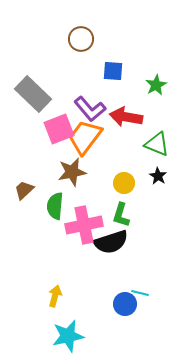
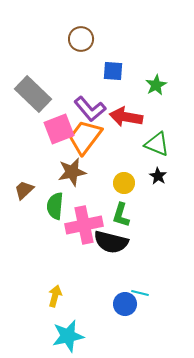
black semicircle: rotated 32 degrees clockwise
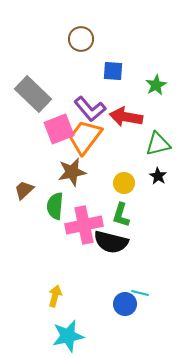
green triangle: moved 1 px right; rotated 36 degrees counterclockwise
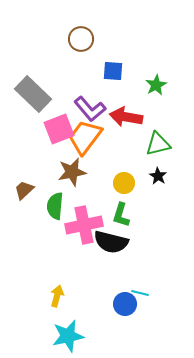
yellow arrow: moved 2 px right
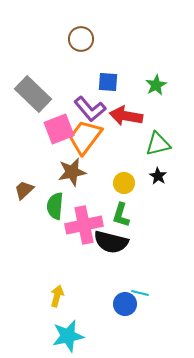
blue square: moved 5 px left, 11 px down
red arrow: moved 1 px up
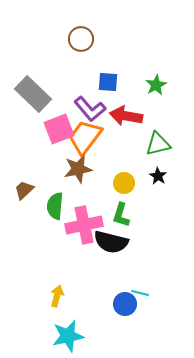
brown star: moved 6 px right, 3 px up
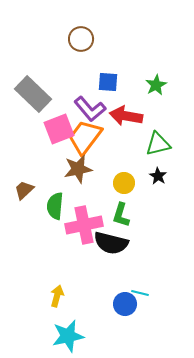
black semicircle: moved 1 px down
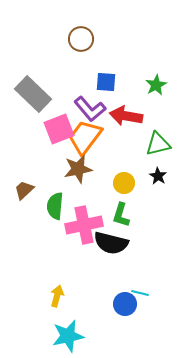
blue square: moved 2 px left
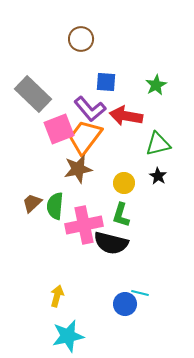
brown trapezoid: moved 8 px right, 13 px down
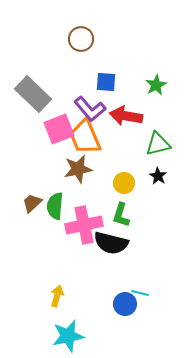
orange trapezoid: rotated 60 degrees counterclockwise
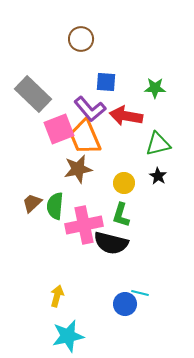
green star: moved 1 px left, 3 px down; rotated 30 degrees clockwise
